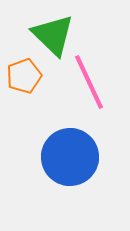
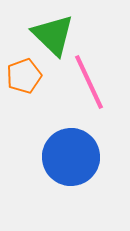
blue circle: moved 1 px right
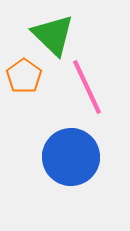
orange pentagon: rotated 16 degrees counterclockwise
pink line: moved 2 px left, 5 px down
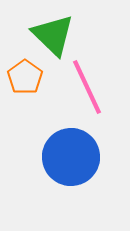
orange pentagon: moved 1 px right, 1 px down
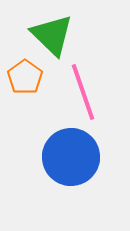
green triangle: moved 1 px left
pink line: moved 4 px left, 5 px down; rotated 6 degrees clockwise
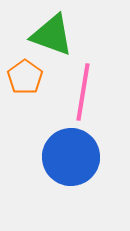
green triangle: rotated 24 degrees counterclockwise
pink line: rotated 28 degrees clockwise
